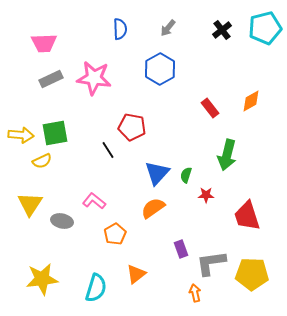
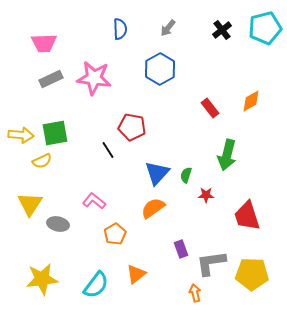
gray ellipse: moved 4 px left, 3 px down
cyan semicircle: moved 3 px up; rotated 20 degrees clockwise
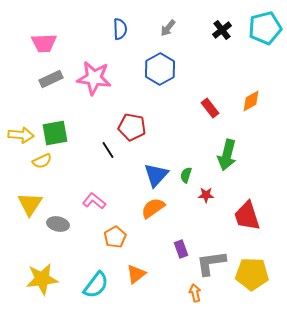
blue triangle: moved 1 px left, 2 px down
orange pentagon: moved 3 px down
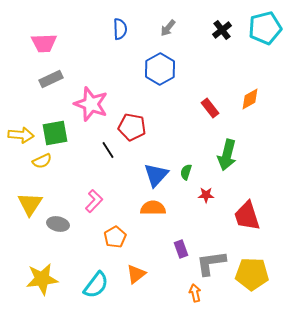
pink star: moved 3 px left, 26 px down; rotated 12 degrees clockwise
orange diamond: moved 1 px left, 2 px up
green semicircle: moved 3 px up
pink L-shape: rotated 95 degrees clockwise
orange semicircle: rotated 35 degrees clockwise
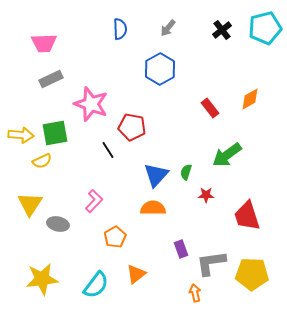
green arrow: rotated 40 degrees clockwise
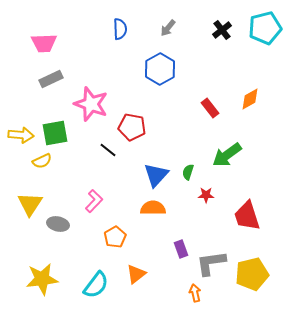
black line: rotated 18 degrees counterclockwise
green semicircle: moved 2 px right
yellow pentagon: rotated 16 degrees counterclockwise
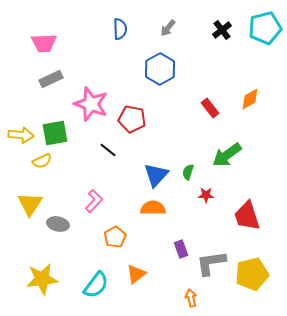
red pentagon: moved 8 px up
orange arrow: moved 4 px left, 5 px down
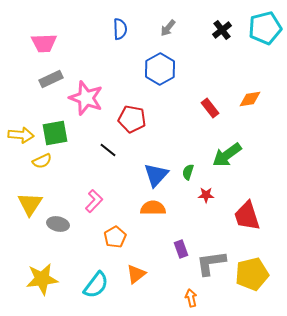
orange diamond: rotated 20 degrees clockwise
pink star: moved 5 px left, 6 px up
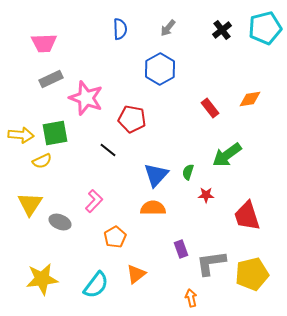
gray ellipse: moved 2 px right, 2 px up; rotated 10 degrees clockwise
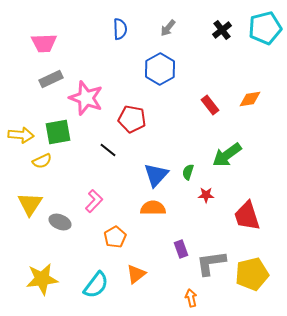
red rectangle: moved 3 px up
green square: moved 3 px right, 1 px up
